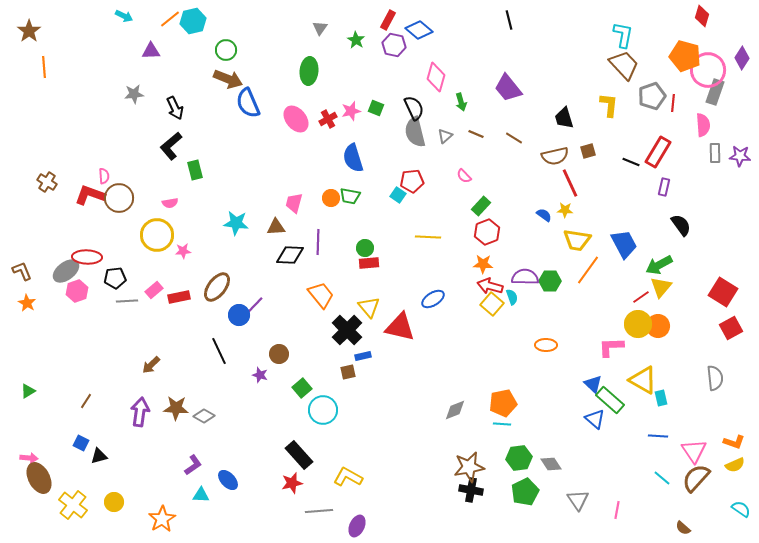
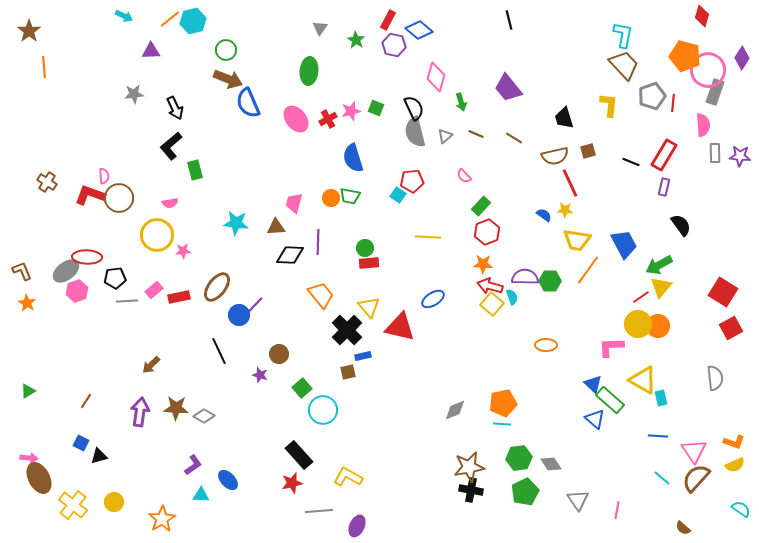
red rectangle at (658, 152): moved 6 px right, 3 px down
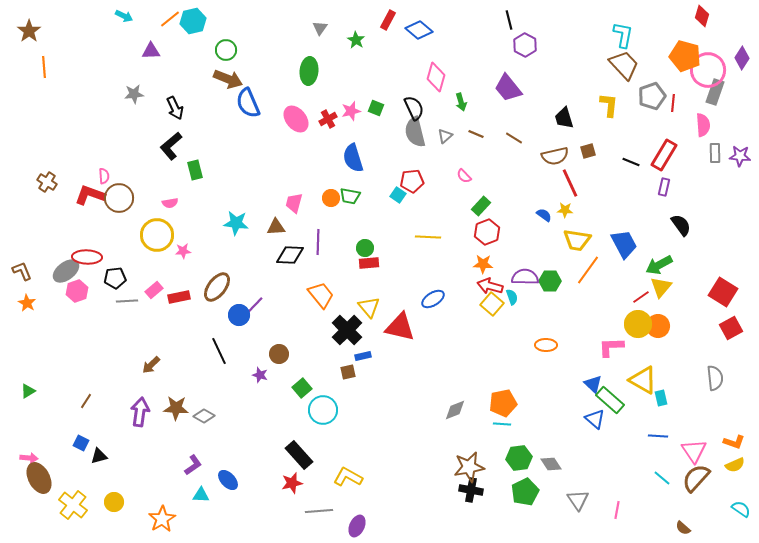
purple hexagon at (394, 45): moved 131 px right; rotated 15 degrees clockwise
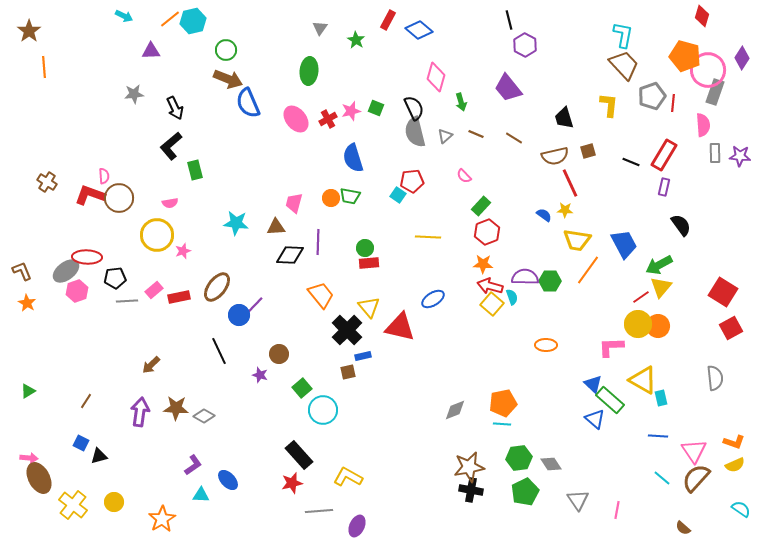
pink star at (183, 251): rotated 14 degrees counterclockwise
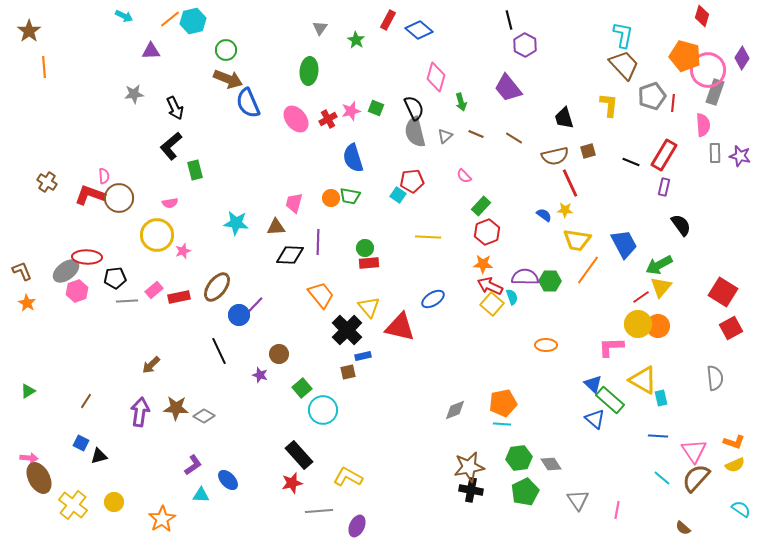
purple star at (740, 156): rotated 10 degrees clockwise
red arrow at (490, 286): rotated 10 degrees clockwise
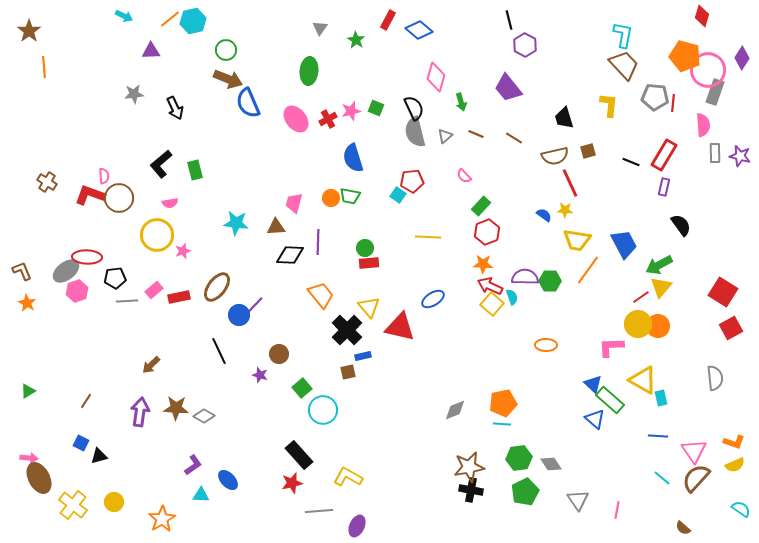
gray pentagon at (652, 96): moved 3 px right, 1 px down; rotated 24 degrees clockwise
black L-shape at (171, 146): moved 10 px left, 18 px down
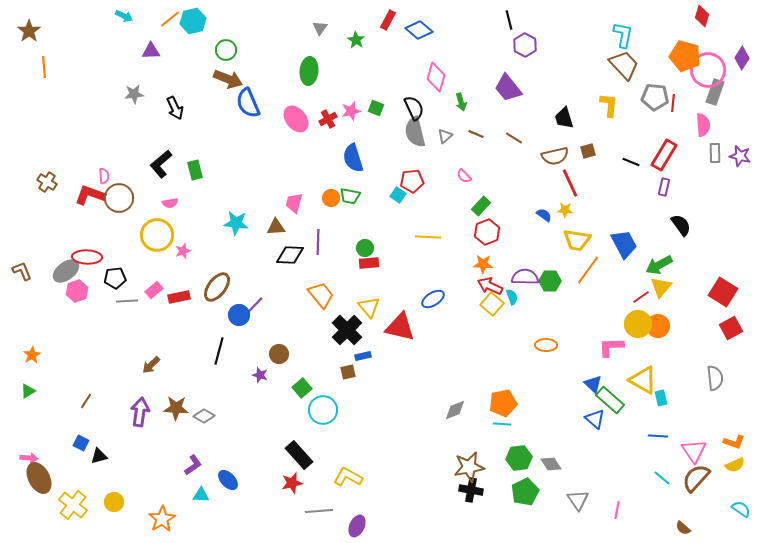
orange star at (27, 303): moved 5 px right, 52 px down; rotated 12 degrees clockwise
black line at (219, 351): rotated 40 degrees clockwise
